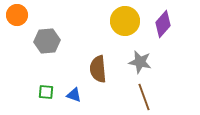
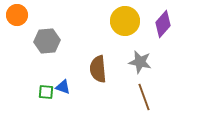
blue triangle: moved 11 px left, 8 px up
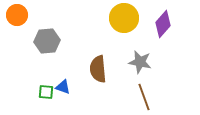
yellow circle: moved 1 px left, 3 px up
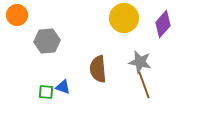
brown line: moved 12 px up
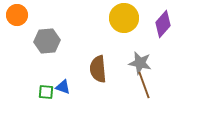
gray star: moved 1 px down
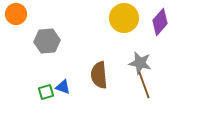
orange circle: moved 1 px left, 1 px up
purple diamond: moved 3 px left, 2 px up
brown semicircle: moved 1 px right, 6 px down
green square: rotated 21 degrees counterclockwise
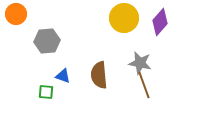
blue triangle: moved 11 px up
green square: rotated 21 degrees clockwise
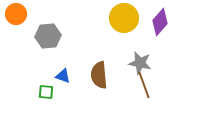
gray hexagon: moved 1 px right, 5 px up
